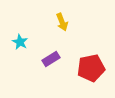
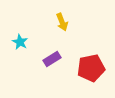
purple rectangle: moved 1 px right
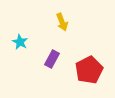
purple rectangle: rotated 30 degrees counterclockwise
red pentagon: moved 2 px left, 2 px down; rotated 16 degrees counterclockwise
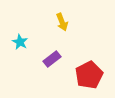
purple rectangle: rotated 24 degrees clockwise
red pentagon: moved 5 px down
